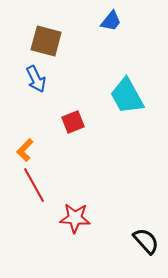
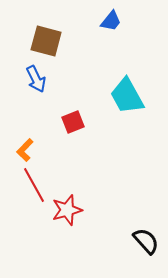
red star: moved 8 px left, 8 px up; rotated 20 degrees counterclockwise
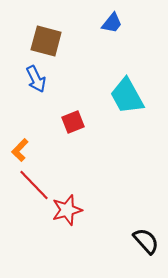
blue trapezoid: moved 1 px right, 2 px down
orange L-shape: moved 5 px left
red line: rotated 15 degrees counterclockwise
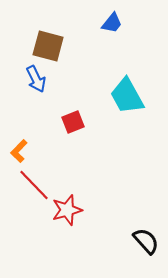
brown square: moved 2 px right, 5 px down
orange L-shape: moved 1 px left, 1 px down
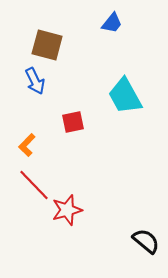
brown square: moved 1 px left, 1 px up
blue arrow: moved 1 px left, 2 px down
cyan trapezoid: moved 2 px left
red square: rotated 10 degrees clockwise
orange L-shape: moved 8 px right, 6 px up
black semicircle: rotated 8 degrees counterclockwise
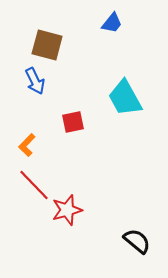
cyan trapezoid: moved 2 px down
black semicircle: moved 9 px left
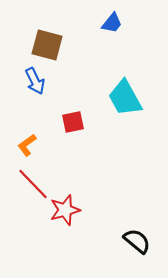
orange L-shape: rotated 10 degrees clockwise
red line: moved 1 px left, 1 px up
red star: moved 2 px left
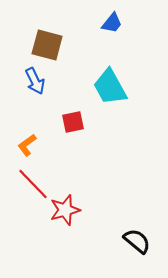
cyan trapezoid: moved 15 px left, 11 px up
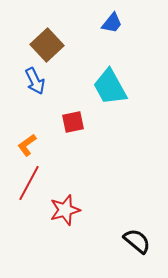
brown square: rotated 32 degrees clockwise
red line: moved 4 px left, 1 px up; rotated 72 degrees clockwise
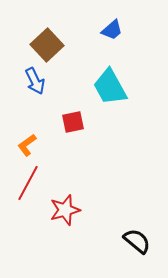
blue trapezoid: moved 7 px down; rotated 10 degrees clockwise
red line: moved 1 px left
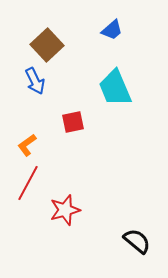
cyan trapezoid: moved 5 px right, 1 px down; rotated 6 degrees clockwise
